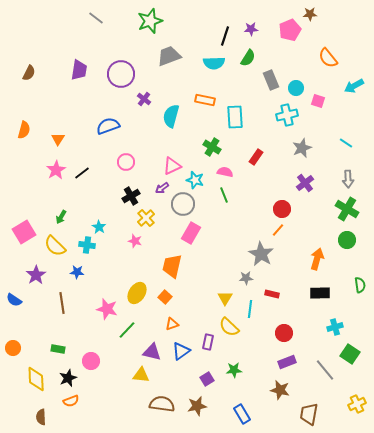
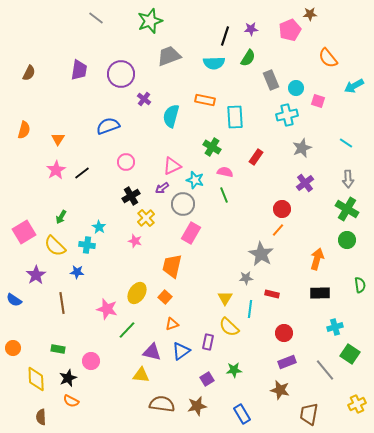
orange semicircle at (71, 401): rotated 49 degrees clockwise
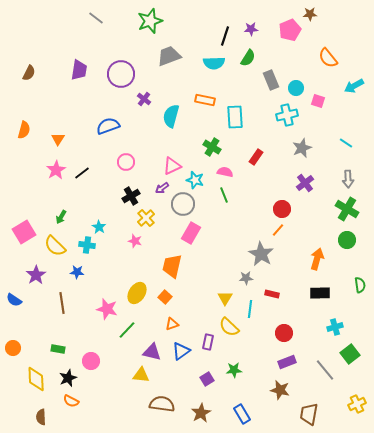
green square at (350, 354): rotated 18 degrees clockwise
brown star at (197, 406): moved 4 px right, 7 px down; rotated 18 degrees counterclockwise
